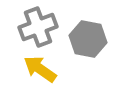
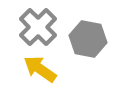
gray cross: rotated 24 degrees counterclockwise
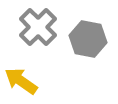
yellow arrow: moved 19 px left, 12 px down
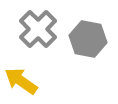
gray cross: moved 2 px down
